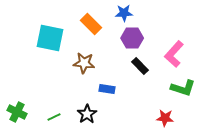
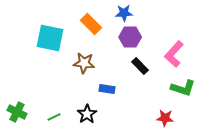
purple hexagon: moved 2 px left, 1 px up
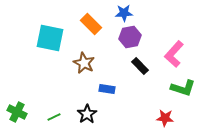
purple hexagon: rotated 10 degrees counterclockwise
brown star: rotated 20 degrees clockwise
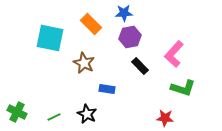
black star: rotated 12 degrees counterclockwise
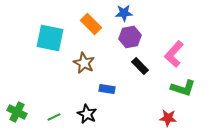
red star: moved 3 px right
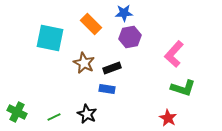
black rectangle: moved 28 px left, 2 px down; rotated 66 degrees counterclockwise
red star: rotated 24 degrees clockwise
